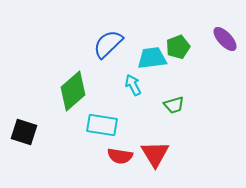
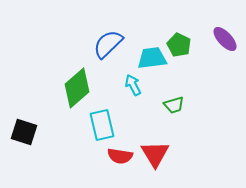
green pentagon: moved 1 px right, 2 px up; rotated 25 degrees counterclockwise
green diamond: moved 4 px right, 3 px up
cyan rectangle: rotated 68 degrees clockwise
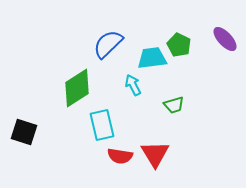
green diamond: rotated 9 degrees clockwise
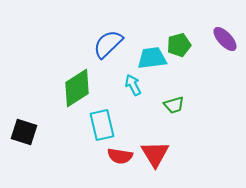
green pentagon: rotated 30 degrees clockwise
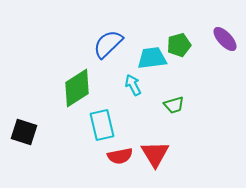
red semicircle: rotated 20 degrees counterclockwise
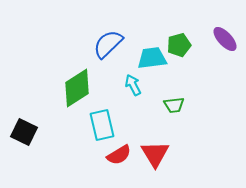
green trapezoid: rotated 10 degrees clockwise
black square: rotated 8 degrees clockwise
red semicircle: moved 1 px left, 1 px up; rotated 20 degrees counterclockwise
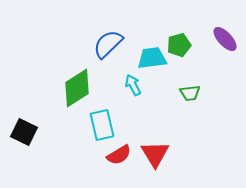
green trapezoid: moved 16 px right, 12 px up
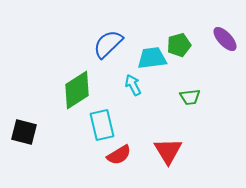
green diamond: moved 2 px down
green trapezoid: moved 4 px down
black square: rotated 12 degrees counterclockwise
red triangle: moved 13 px right, 3 px up
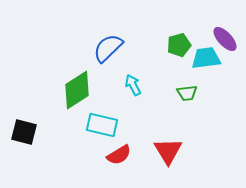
blue semicircle: moved 4 px down
cyan trapezoid: moved 54 px right
green trapezoid: moved 3 px left, 4 px up
cyan rectangle: rotated 64 degrees counterclockwise
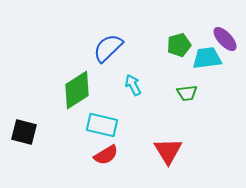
cyan trapezoid: moved 1 px right
red semicircle: moved 13 px left
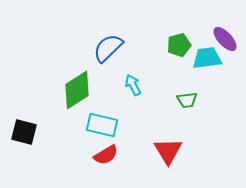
green trapezoid: moved 7 px down
